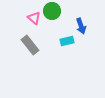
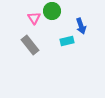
pink triangle: rotated 16 degrees clockwise
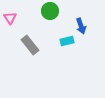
green circle: moved 2 px left
pink triangle: moved 24 px left
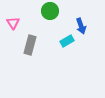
pink triangle: moved 3 px right, 5 px down
cyan rectangle: rotated 16 degrees counterclockwise
gray rectangle: rotated 54 degrees clockwise
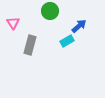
blue arrow: moved 2 px left; rotated 112 degrees counterclockwise
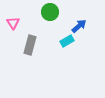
green circle: moved 1 px down
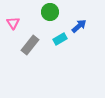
cyan rectangle: moved 7 px left, 2 px up
gray rectangle: rotated 24 degrees clockwise
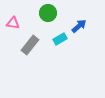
green circle: moved 2 px left, 1 px down
pink triangle: rotated 48 degrees counterclockwise
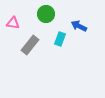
green circle: moved 2 px left, 1 px down
blue arrow: rotated 112 degrees counterclockwise
cyan rectangle: rotated 40 degrees counterclockwise
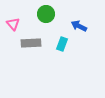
pink triangle: moved 1 px down; rotated 40 degrees clockwise
cyan rectangle: moved 2 px right, 5 px down
gray rectangle: moved 1 px right, 2 px up; rotated 48 degrees clockwise
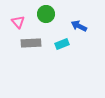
pink triangle: moved 5 px right, 2 px up
cyan rectangle: rotated 48 degrees clockwise
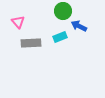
green circle: moved 17 px right, 3 px up
cyan rectangle: moved 2 px left, 7 px up
